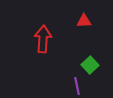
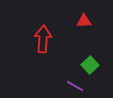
purple line: moved 2 px left; rotated 48 degrees counterclockwise
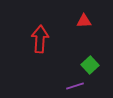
red arrow: moved 3 px left
purple line: rotated 48 degrees counterclockwise
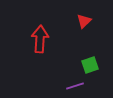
red triangle: rotated 42 degrees counterclockwise
green square: rotated 24 degrees clockwise
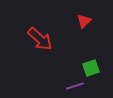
red arrow: rotated 128 degrees clockwise
green square: moved 1 px right, 3 px down
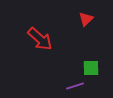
red triangle: moved 2 px right, 2 px up
green square: rotated 18 degrees clockwise
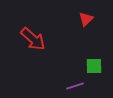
red arrow: moved 7 px left
green square: moved 3 px right, 2 px up
